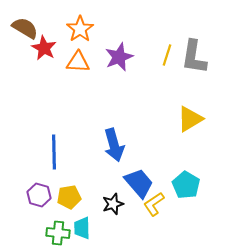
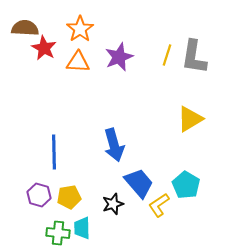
brown semicircle: rotated 28 degrees counterclockwise
yellow L-shape: moved 5 px right, 1 px down
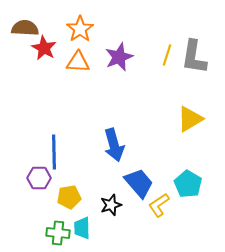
cyan pentagon: moved 2 px right, 1 px up
purple hexagon: moved 17 px up; rotated 15 degrees counterclockwise
black star: moved 2 px left, 1 px down
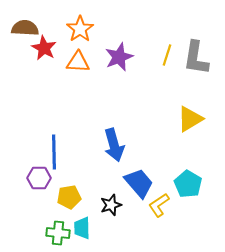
gray L-shape: moved 2 px right, 1 px down
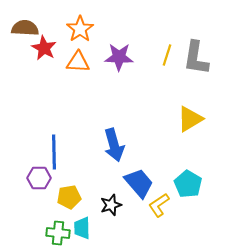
purple star: rotated 24 degrees clockwise
